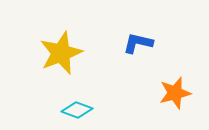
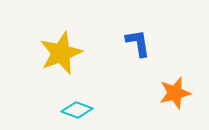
blue L-shape: rotated 68 degrees clockwise
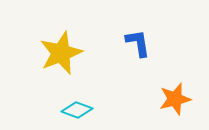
orange star: moved 6 px down
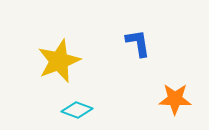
yellow star: moved 2 px left, 8 px down
orange star: rotated 16 degrees clockwise
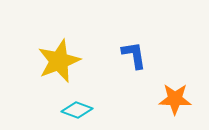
blue L-shape: moved 4 px left, 12 px down
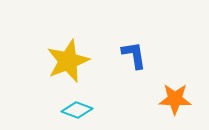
yellow star: moved 9 px right
